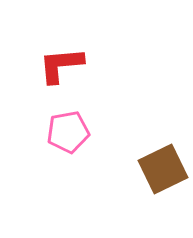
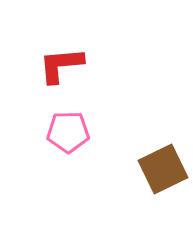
pink pentagon: rotated 9 degrees clockwise
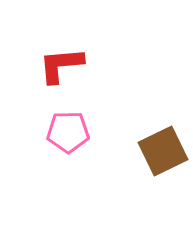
brown square: moved 18 px up
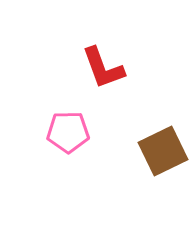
red L-shape: moved 42 px right, 3 px down; rotated 105 degrees counterclockwise
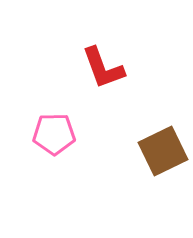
pink pentagon: moved 14 px left, 2 px down
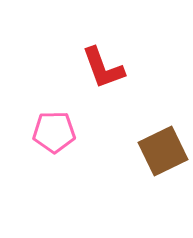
pink pentagon: moved 2 px up
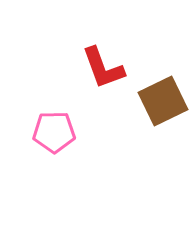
brown square: moved 50 px up
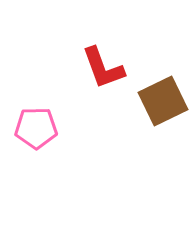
pink pentagon: moved 18 px left, 4 px up
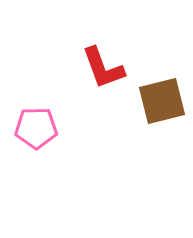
brown square: moved 1 px left; rotated 12 degrees clockwise
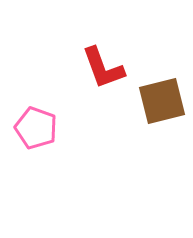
pink pentagon: rotated 21 degrees clockwise
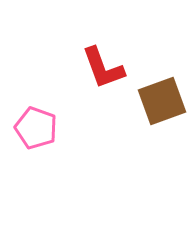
brown square: rotated 6 degrees counterclockwise
